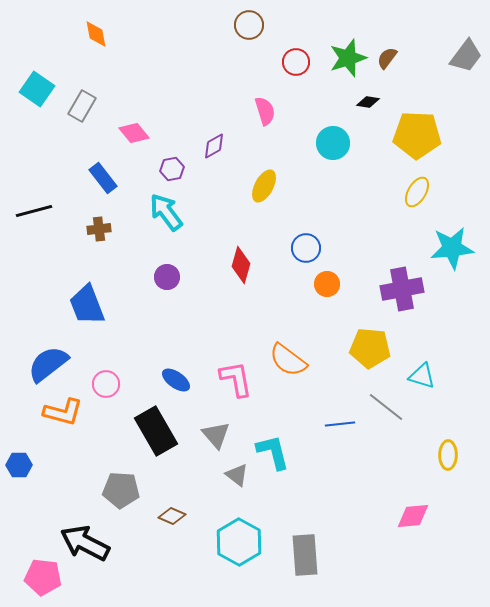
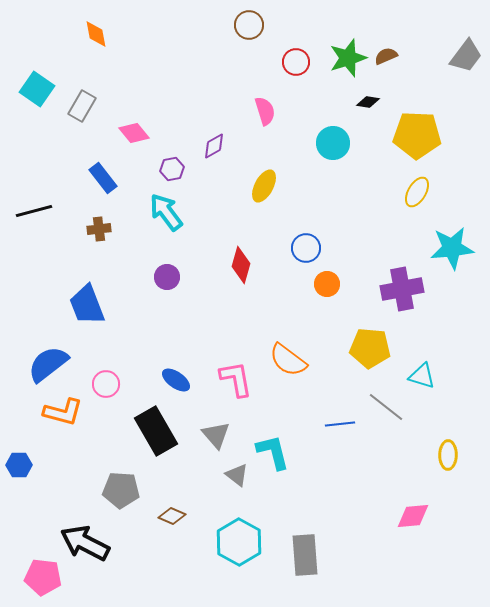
brown semicircle at (387, 58): moved 1 px left, 2 px up; rotated 30 degrees clockwise
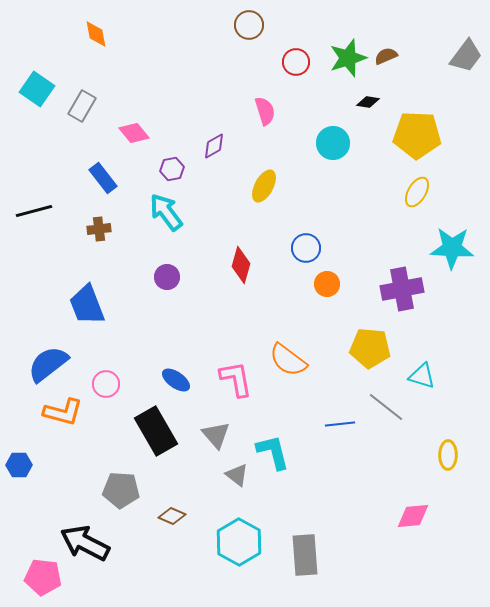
cyan star at (452, 248): rotated 9 degrees clockwise
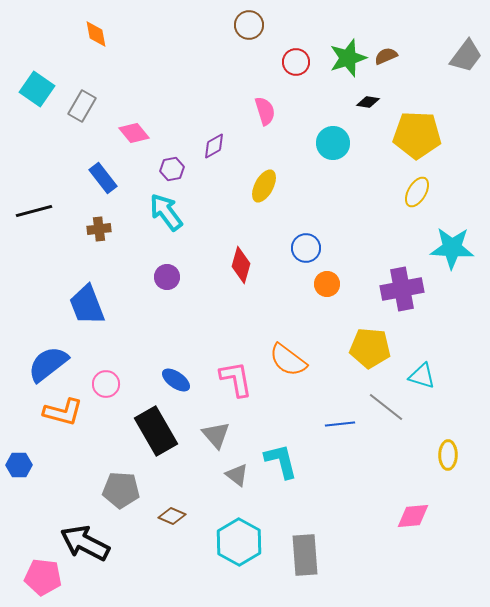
cyan L-shape at (273, 452): moved 8 px right, 9 px down
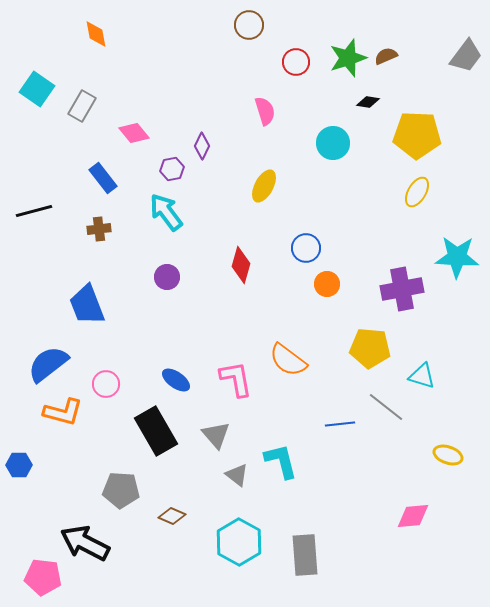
purple diamond at (214, 146): moved 12 px left; rotated 36 degrees counterclockwise
cyan star at (452, 248): moved 5 px right, 9 px down
yellow ellipse at (448, 455): rotated 72 degrees counterclockwise
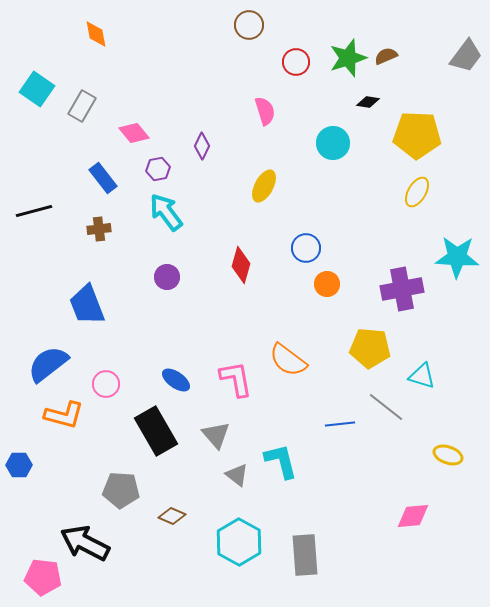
purple hexagon at (172, 169): moved 14 px left
orange L-shape at (63, 412): moved 1 px right, 3 px down
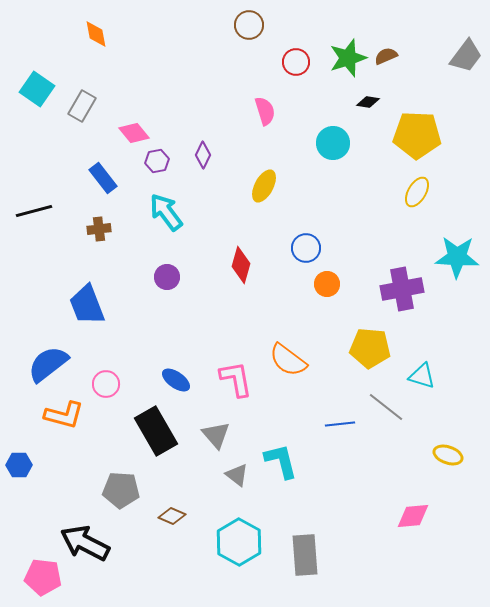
purple diamond at (202, 146): moved 1 px right, 9 px down
purple hexagon at (158, 169): moved 1 px left, 8 px up
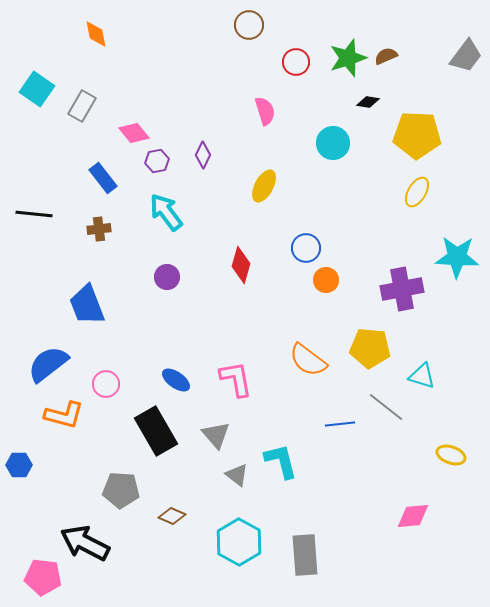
black line at (34, 211): moved 3 px down; rotated 21 degrees clockwise
orange circle at (327, 284): moved 1 px left, 4 px up
orange semicircle at (288, 360): moved 20 px right
yellow ellipse at (448, 455): moved 3 px right
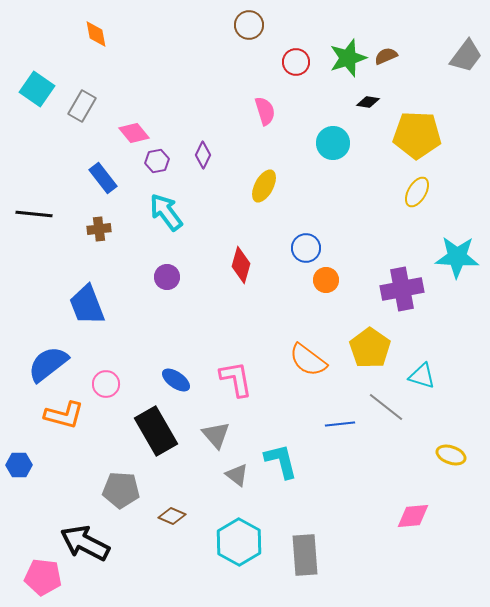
yellow pentagon at (370, 348): rotated 30 degrees clockwise
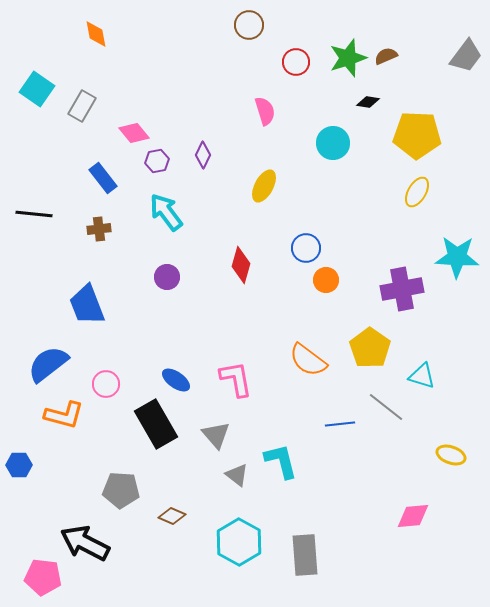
black rectangle at (156, 431): moved 7 px up
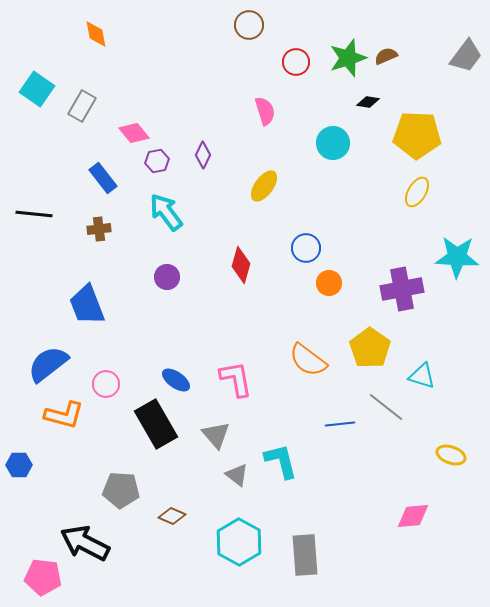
yellow ellipse at (264, 186): rotated 8 degrees clockwise
orange circle at (326, 280): moved 3 px right, 3 px down
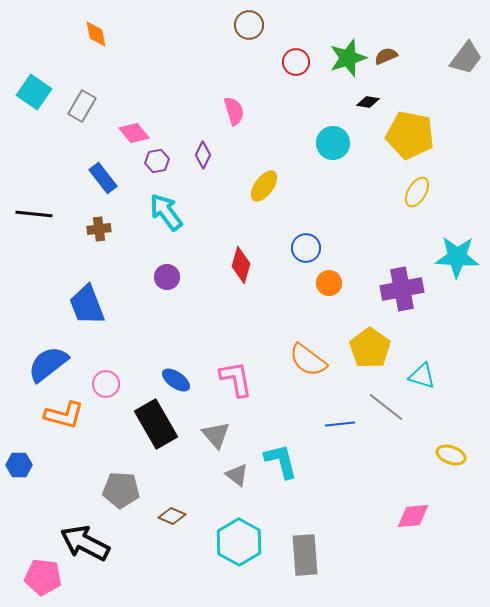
gray trapezoid at (466, 56): moved 2 px down
cyan square at (37, 89): moved 3 px left, 3 px down
pink semicircle at (265, 111): moved 31 px left
yellow pentagon at (417, 135): moved 7 px left; rotated 9 degrees clockwise
